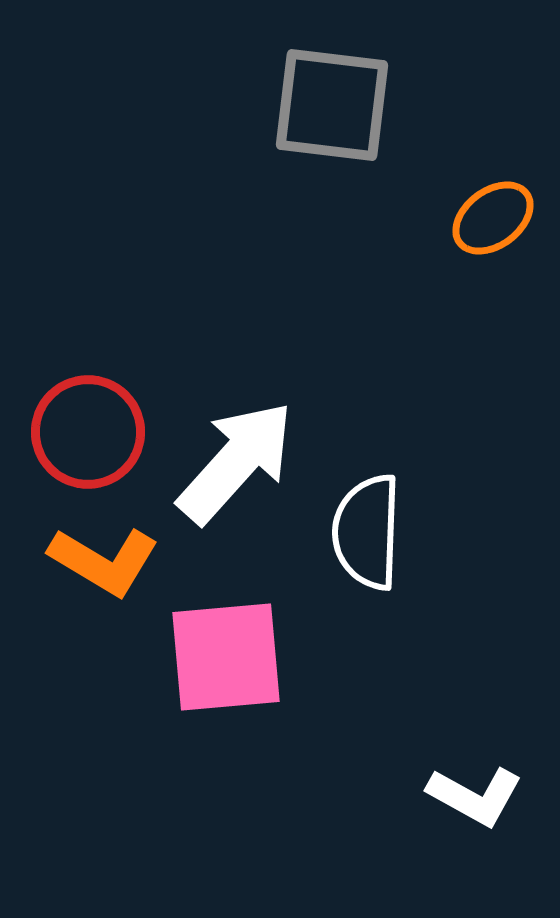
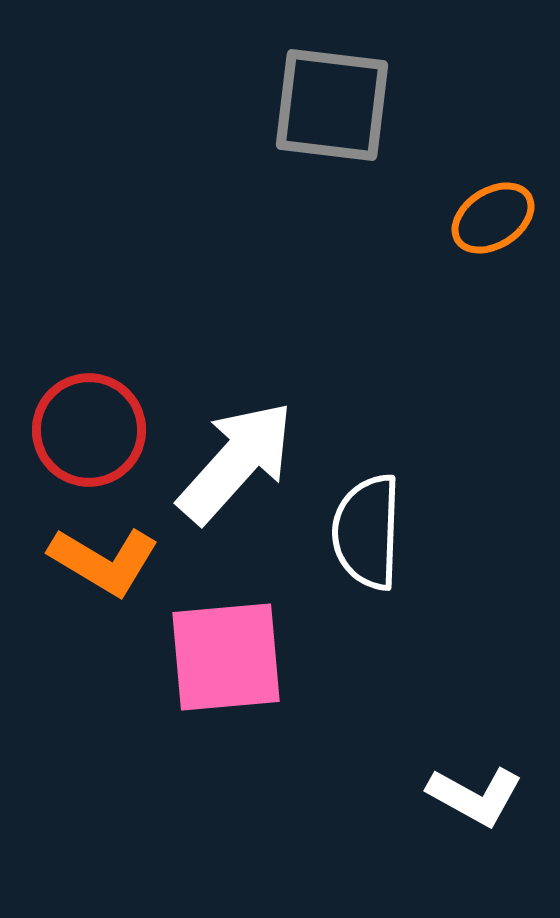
orange ellipse: rotated 4 degrees clockwise
red circle: moved 1 px right, 2 px up
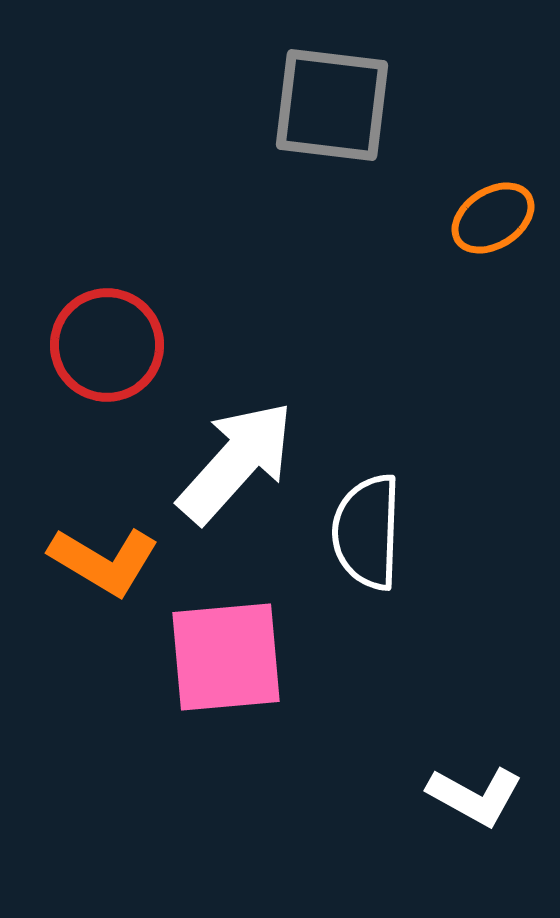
red circle: moved 18 px right, 85 px up
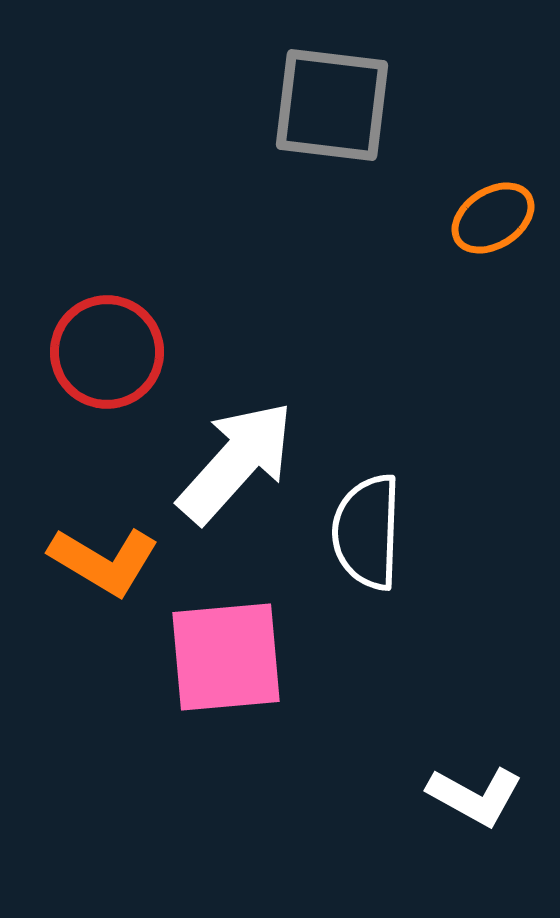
red circle: moved 7 px down
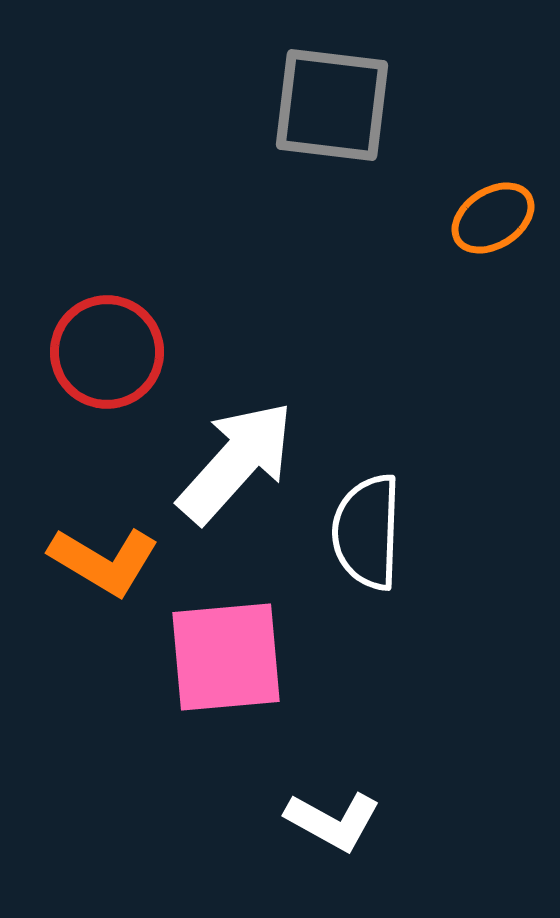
white L-shape: moved 142 px left, 25 px down
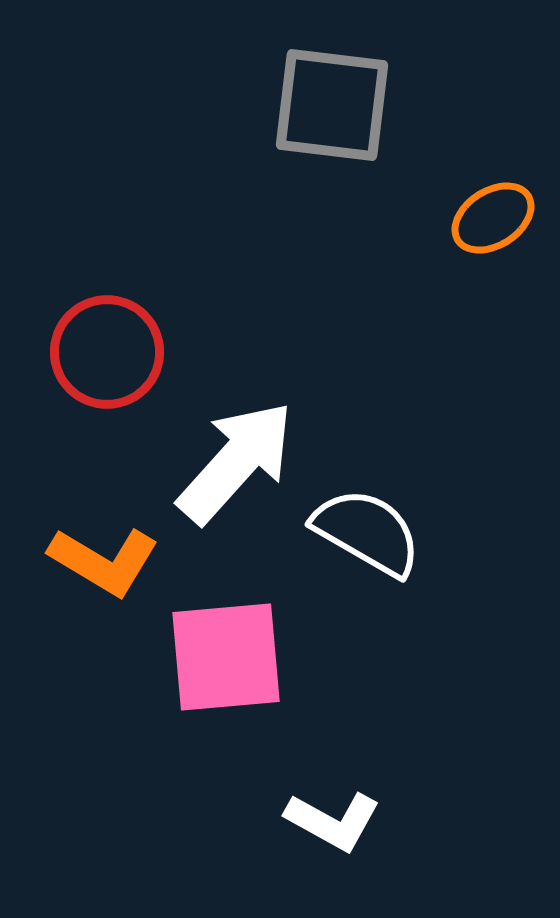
white semicircle: rotated 118 degrees clockwise
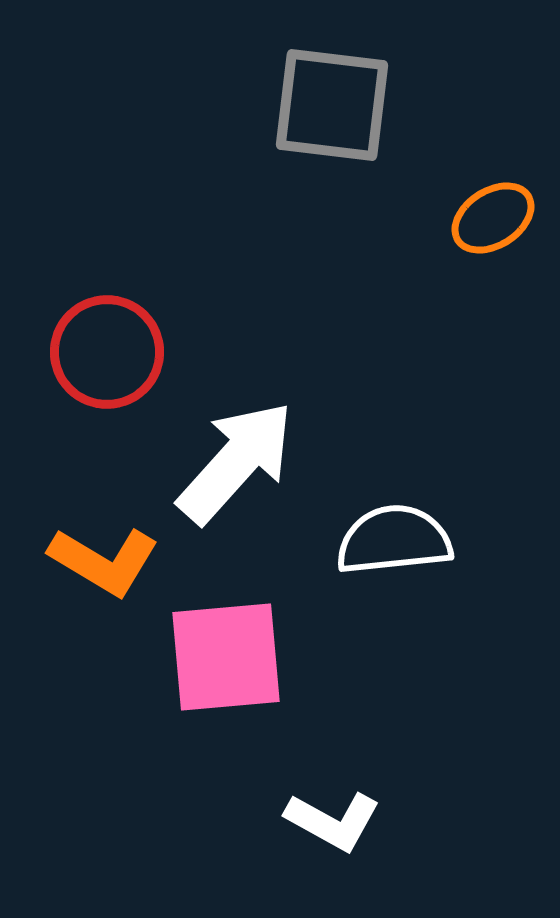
white semicircle: moved 27 px right, 8 px down; rotated 36 degrees counterclockwise
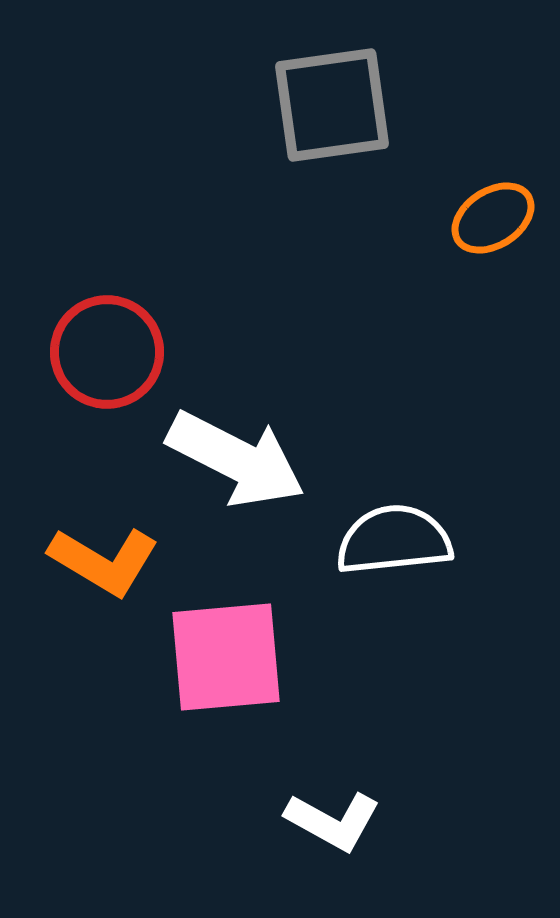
gray square: rotated 15 degrees counterclockwise
white arrow: moved 3 px up; rotated 75 degrees clockwise
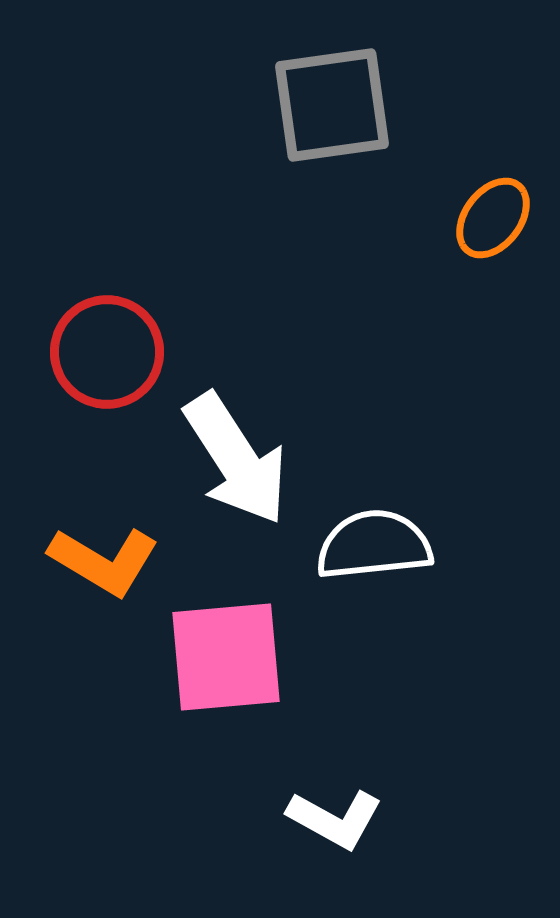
orange ellipse: rotated 20 degrees counterclockwise
white arrow: rotated 30 degrees clockwise
white semicircle: moved 20 px left, 5 px down
white L-shape: moved 2 px right, 2 px up
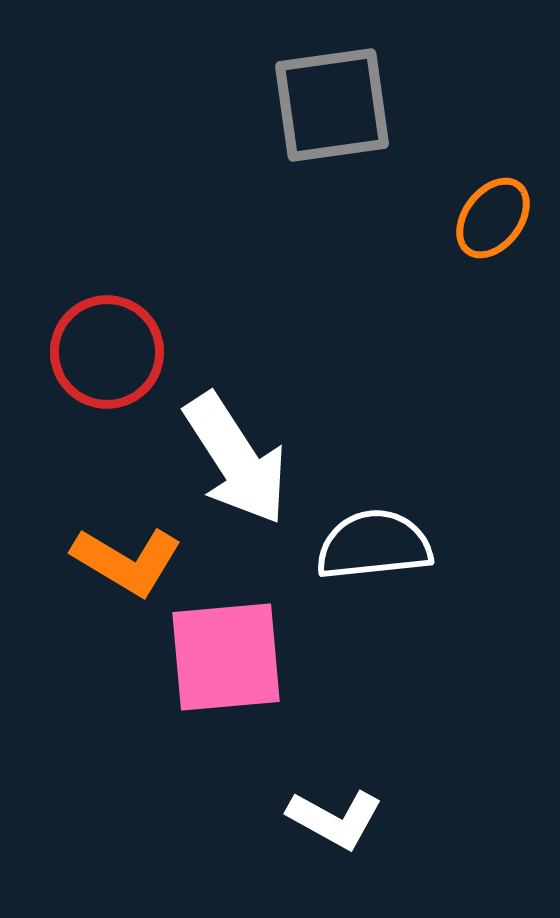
orange L-shape: moved 23 px right
